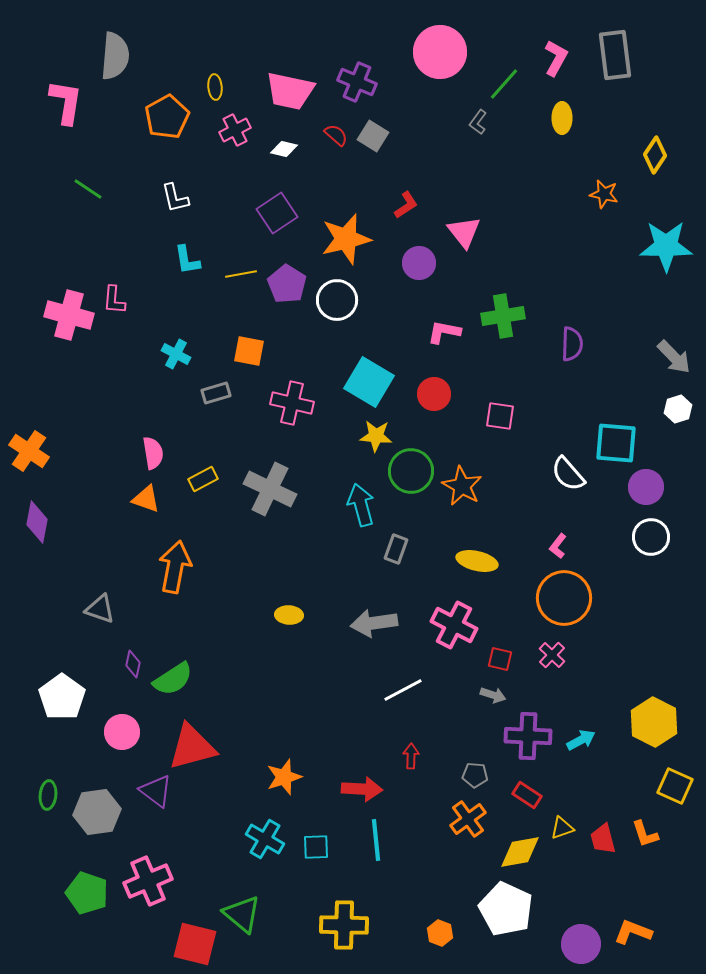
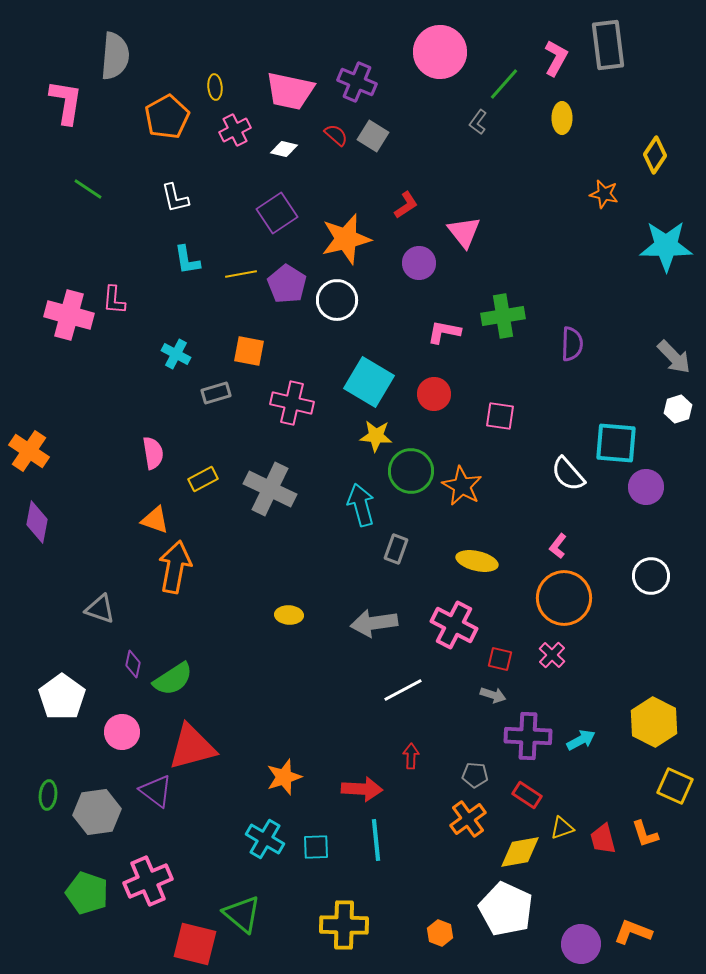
gray rectangle at (615, 55): moved 7 px left, 10 px up
orange triangle at (146, 499): moved 9 px right, 21 px down
white circle at (651, 537): moved 39 px down
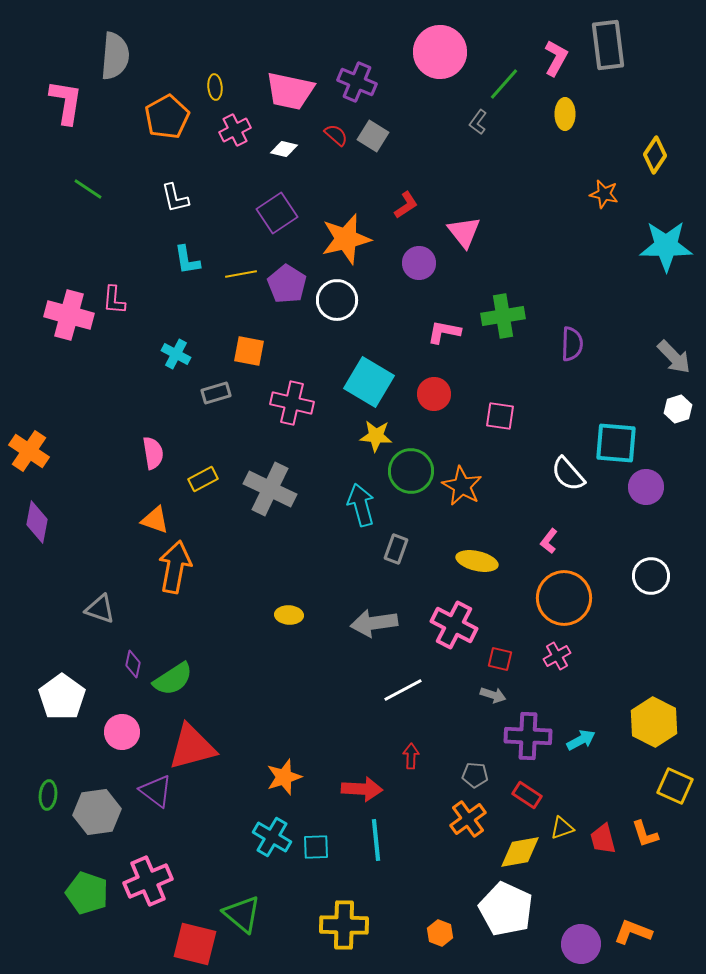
yellow ellipse at (562, 118): moved 3 px right, 4 px up
pink L-shape at (558, 546): moved 9 px left, 5 px up
pink cross at (552, 655): moved 5 px right, 1 px down; rotated 16 degrees clockwise
cyan cross at (265, 839): moved 7 px right, 2 px up
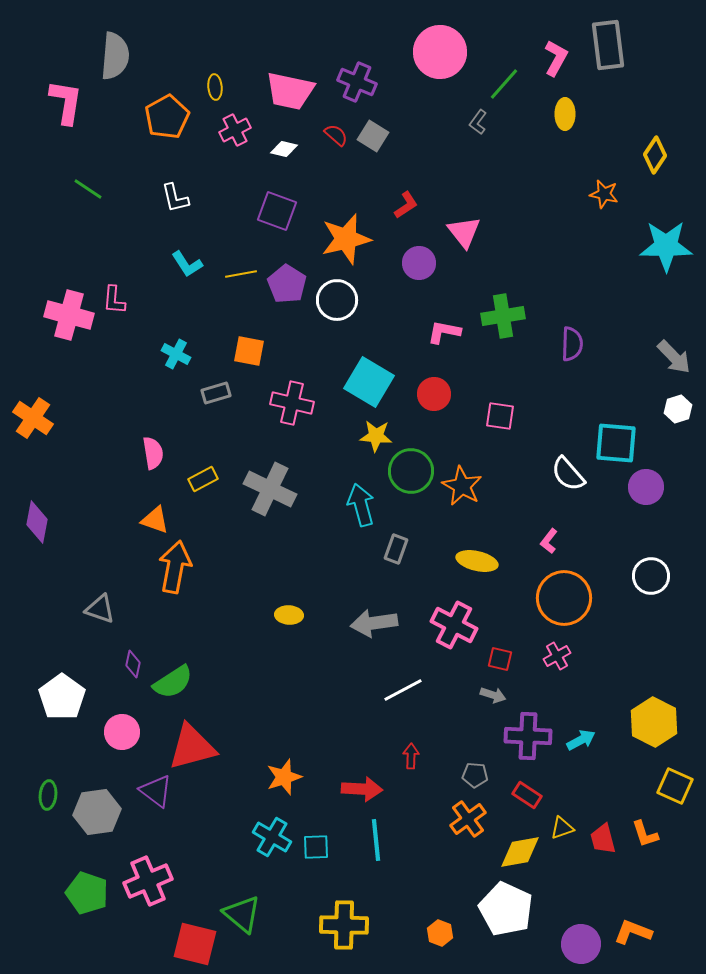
purple square at (277, 213): moved 2 px up; rotated 36 degrees counterclockwise
cyan L-shape at (187, 260): moved 4 px down; rotated 24 degrees counterclockwise
orange cross at (29, 451): moved 4 px right, 33 px up
green semicircle at (173, 679): moved 3 px down
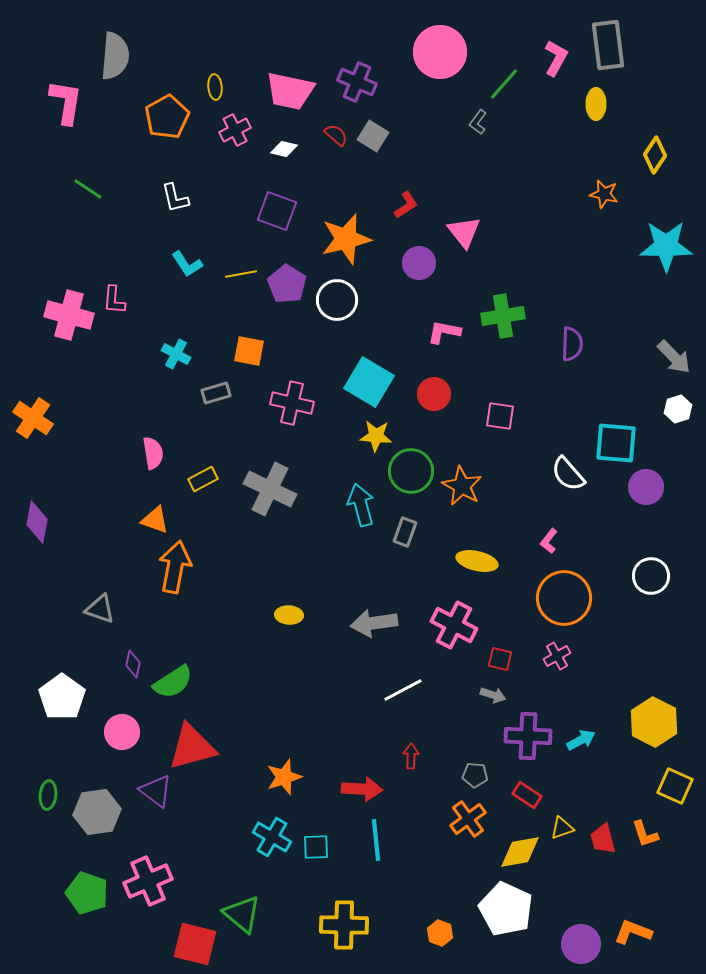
yellow ellipse at (565, 114): moved 31 px right, 10 px up
gray rectangle at (396, 549): moved 9 px right, 17 px up
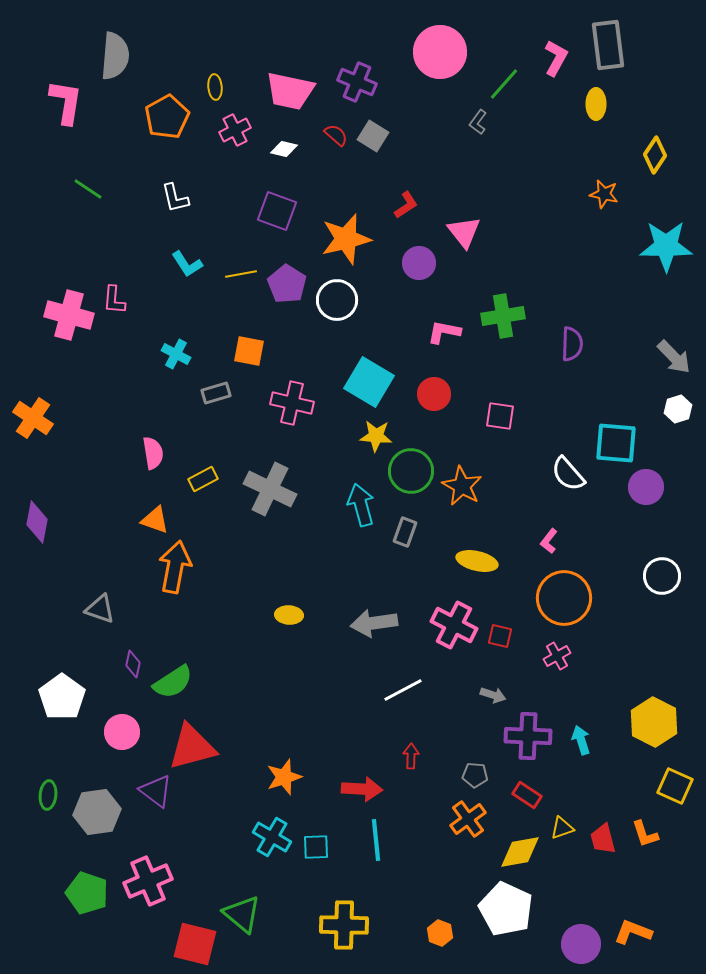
white circle at (651, 576): moved 11 px right
red square at (500, 659): moved 23 px up
cyan arrow at (581, 740): rotated 80 degrees counterclockwise
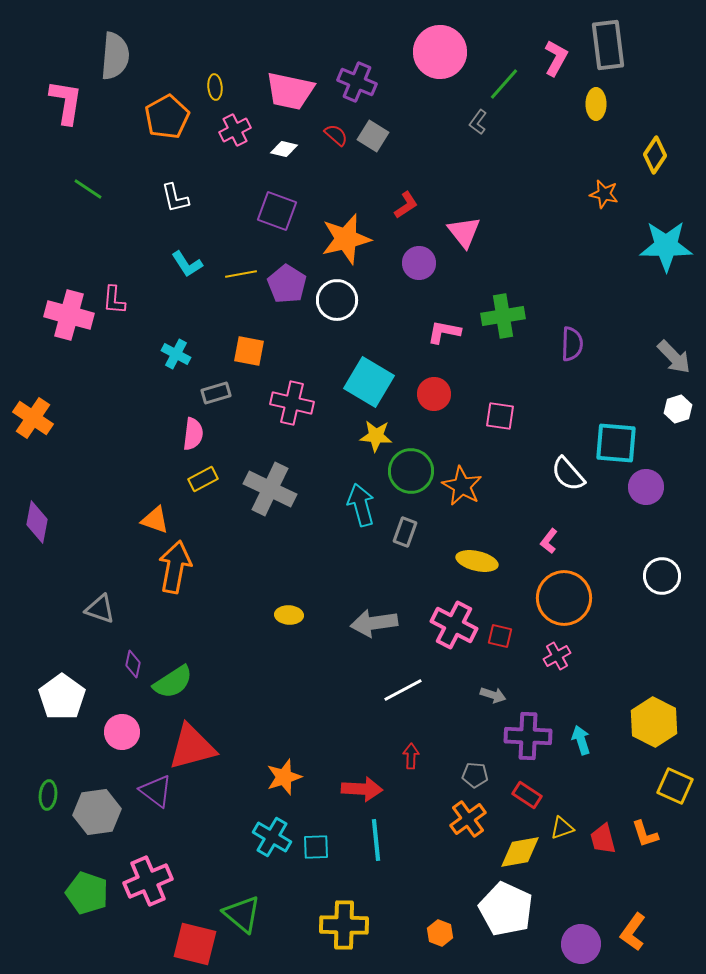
pink semicircle at (153, 453): moved 40 px right, 19 px up; rotated 16 degrees clockwise
orange L-shape at (633, 932): rotated 75 degrees counterclockwise
